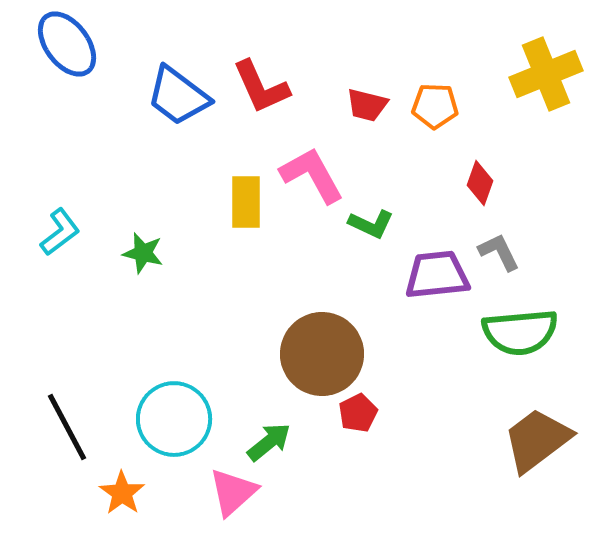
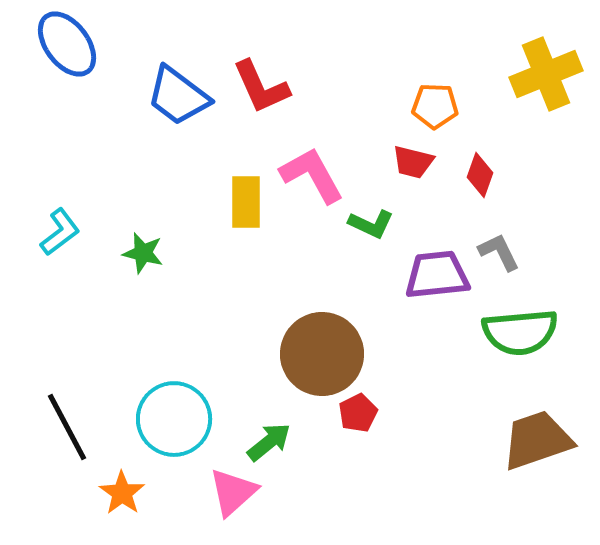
red trapezoid: moved 46 px right, 57 px down
red diamond: moved 8 px up
brown trapezoid: rotated 18 degrees clockwise
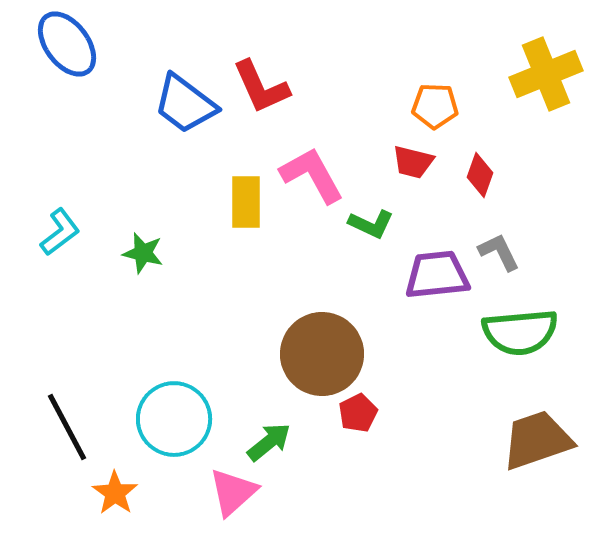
blue trapezoid: moved 7 px right, 8 px down
orange star: moved 7 px left
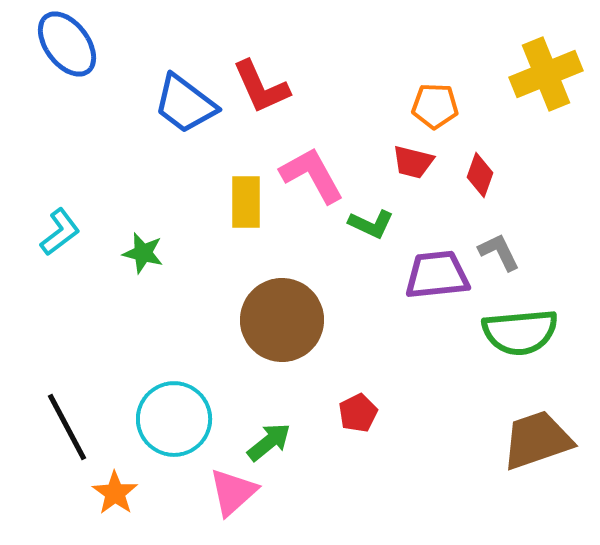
brown circle: moved 40 px left, 34 px up
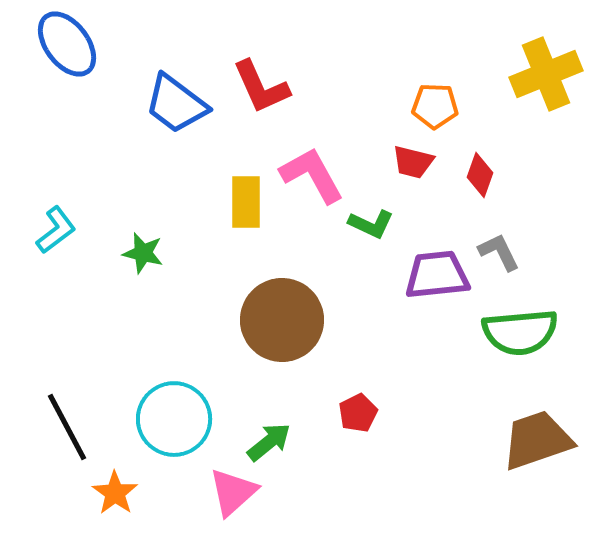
blue trapezoid: moved 9 px left
cyan L-shape: moved 4 px left, 2 px up
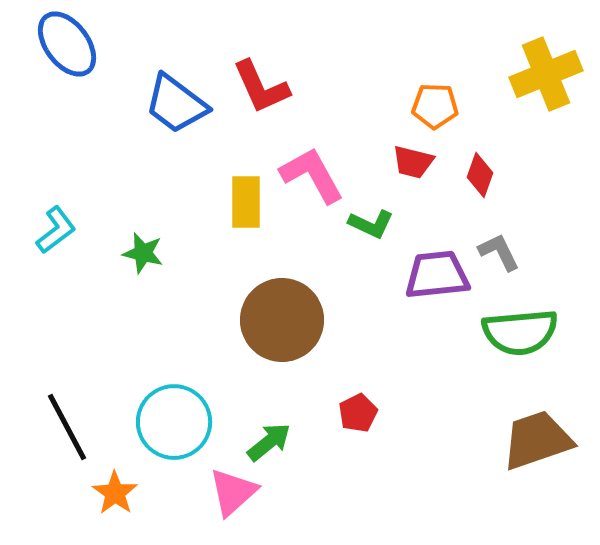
cyan circle: moved 3 px down
